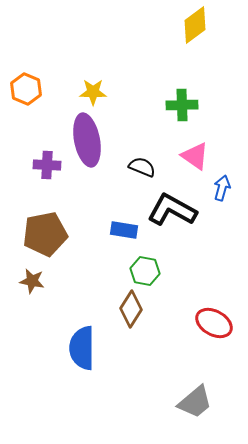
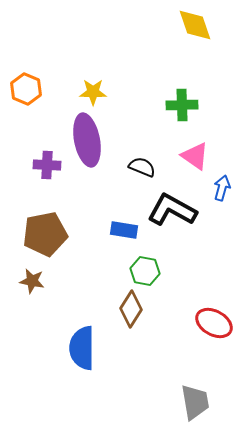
yellow diamond: rotated 72 degrees counterclockwise
gray trapezoid: rotated 60 degrees counterclockwise
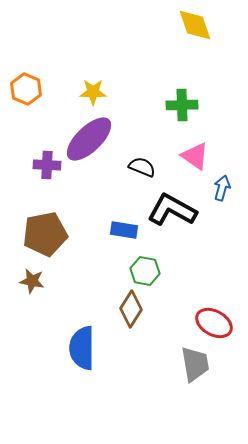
purple ellipse: moved 2 px right, 1 px up; rotated 57 degrees clockwise
gray trapezoid: moved 38 px up
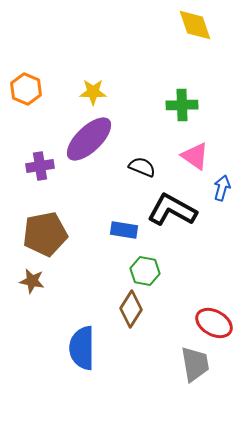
purple cross: moved 7 px left, 1 px down; rotated 12 degrees counterclockwise
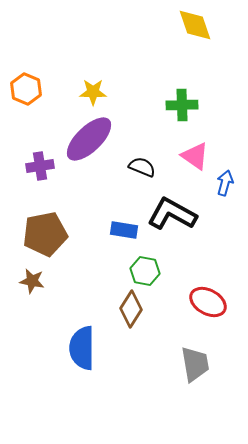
blue arrow: moved 3 px right, 5 px up
black L-shape: moved 4 px down
red ellipse: moved 6 px left, 21 px up
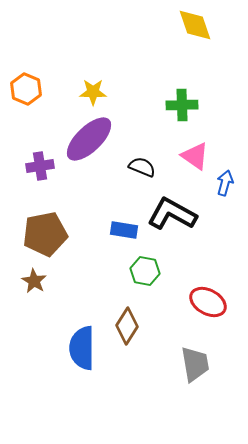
brown star: moved 2 px right; rotated 20 degrees clockwise
brown diamond: moved 4 px left, 17 px down
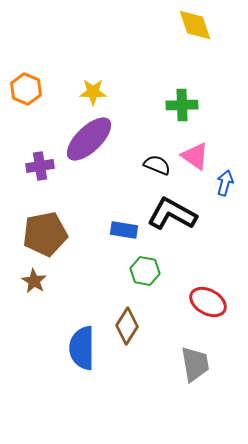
black semicircle: moved 15 px right, 2 px up
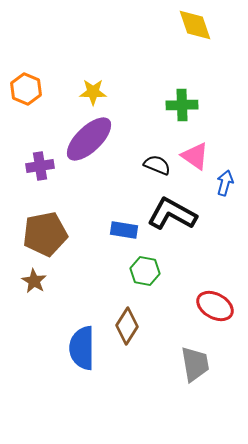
red ellipse: moved 7 px right, 4 px down
